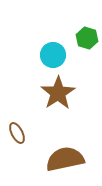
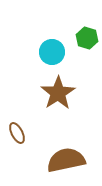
cyan circle: moved 1 px left, 3 px up
brown semicircle: moved 1 px right, 1 px down
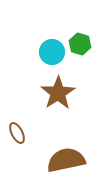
green hexagon: moved 7 px left, 6 px down
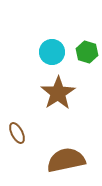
green hexagon: moved 7 px right, 8 px down
